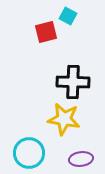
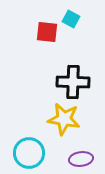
cyan square: moved 3 px right, 3 px down
red square: moved 1 px right; rotated 20 degrees clockwise
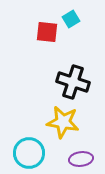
cyan square: rotated 30 degrees clockwise
black cross: rotated 16 degrees clockwise
yellow star: moved 1 px left, 3 px down
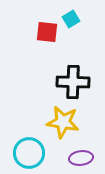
black cross: rotated 16 degrees counterclockwise
purple ellipse: moved 1 px up
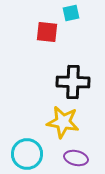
cyan square: moved 6 px up; rotated 18 degrees clockwise
cyan circle: moved 2 px left, 1 px down
purple ellipse: moved 5 px left; rotated 20 degrees clockwise
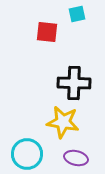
cyan square: moved 6 px right, 1 px down
black cross: moved 1 px right, 1 px down
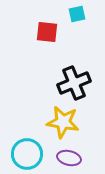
black cross: rotated 24 degrees counterclockwise
purple ellipse: moved 7 px left
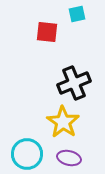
yellow star: rotated 24 degrees clockwise
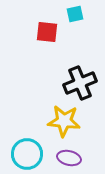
cyan square: moved 2 px left
black cross: moved 6 px right
yellow star: moved 1 px right, 1 px up; rotated 28 degrees counterclockwise
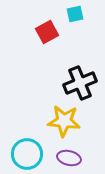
red square: rotated 35 degrees counterclockwise
